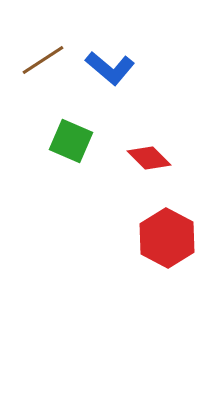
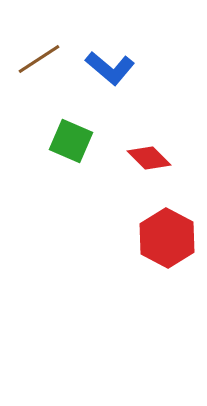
brown line: moved 4 px left, 1 px up
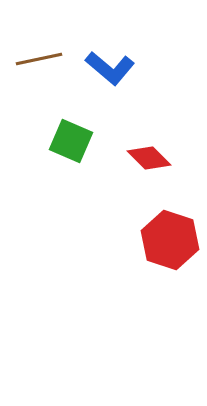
brown line: rotated 21 degrees clockwise
red hexagon: moved 3 px right, 2 px down; rotated 10 degrees counterclockwise
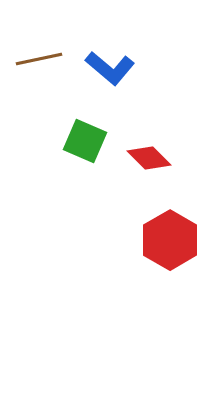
green square: moved 14 px right
red hexagon: rotated 12 degrees clockwise
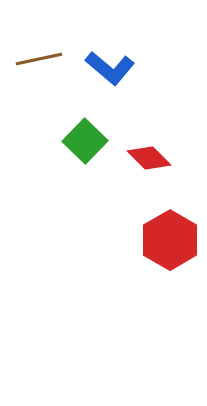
green square: rotated 21 degrees clockwise
